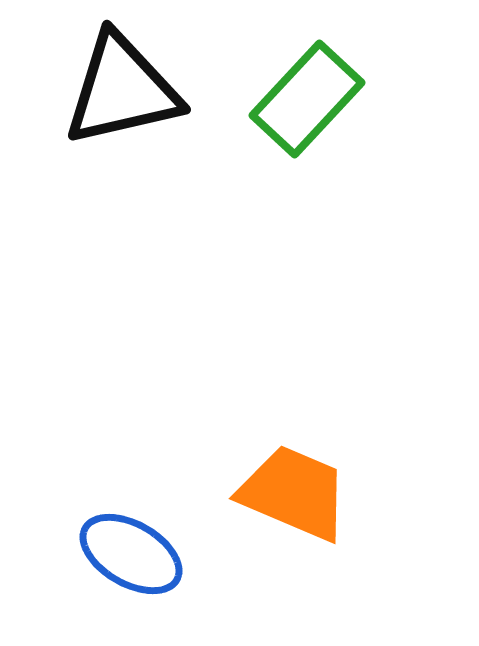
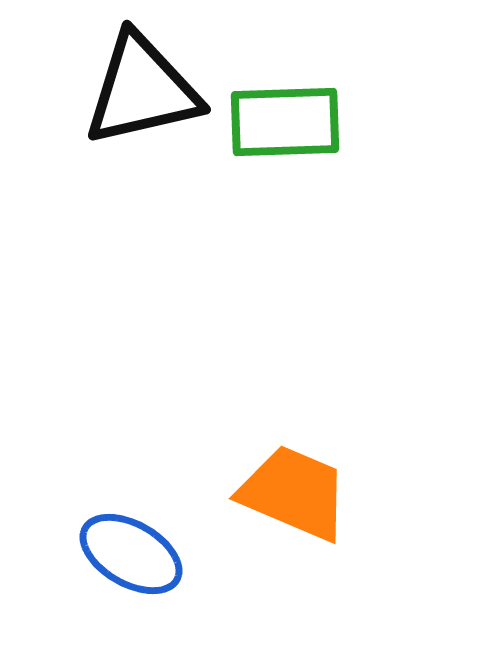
black triangle: moved 20 px right
green rectangle: moved 22 px left, 23 px down; rotated 45 degrees clockwise
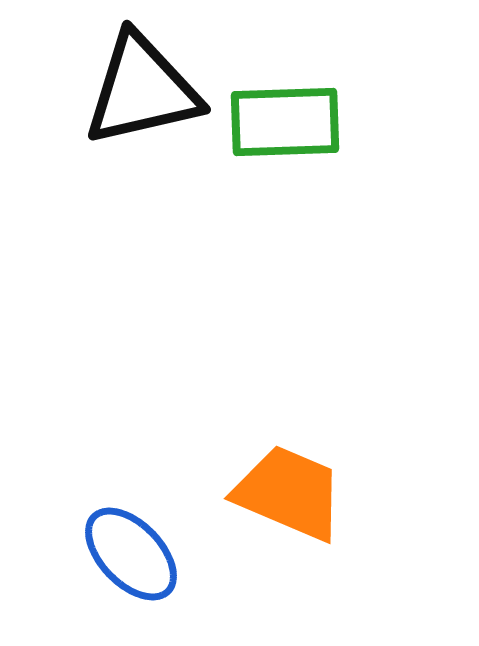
orange trapezoid: moved 5 px left
blue ellipse: rotated 16 degrees clockwise
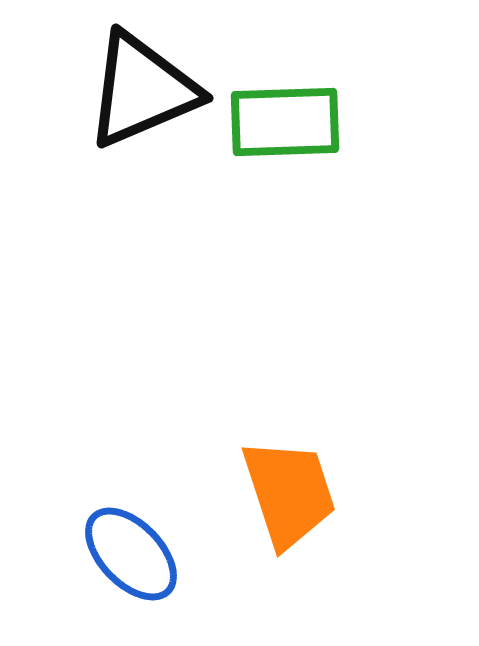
black triangle: rotated 10 degrees counterclockwise
orange trapezoid: rotated 49 degrees clockwise
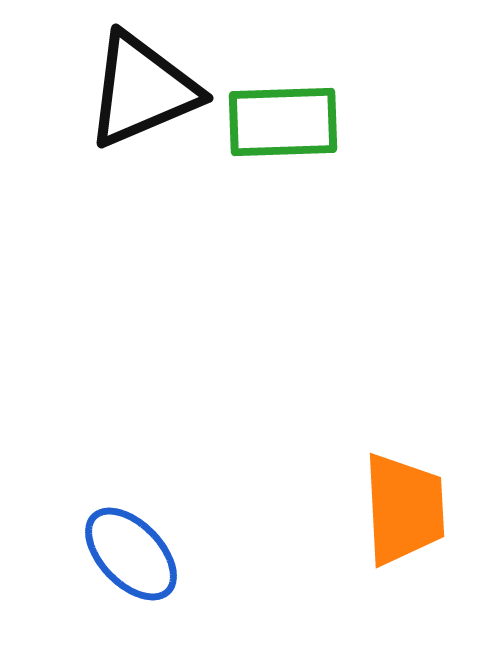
green rectangle: moved 2 px left
orange trapezoid: moved 115 px right, 16 px down; rotated 15 degrees clockwise
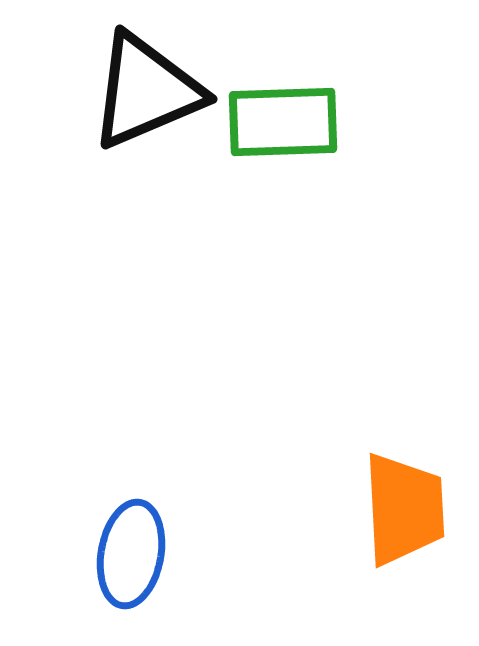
black triangle: moved 4 px right, 1 px down
blue ellipse: rotated 54 degrees clockwise
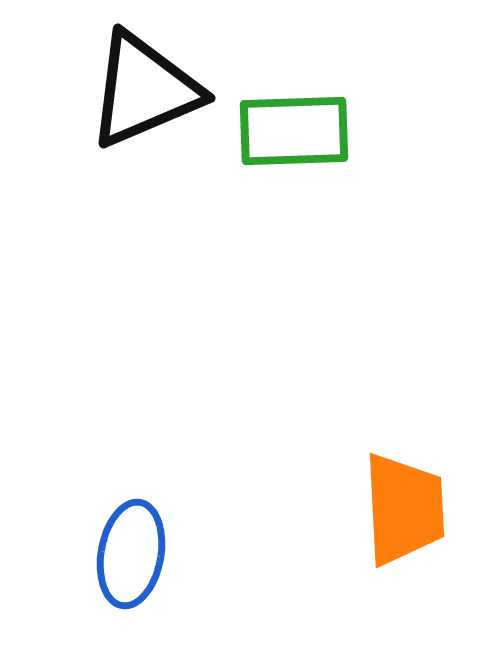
black triangle: moved 2 px left, 1 px up
green rectangle: moved 11 px right, 9 px down
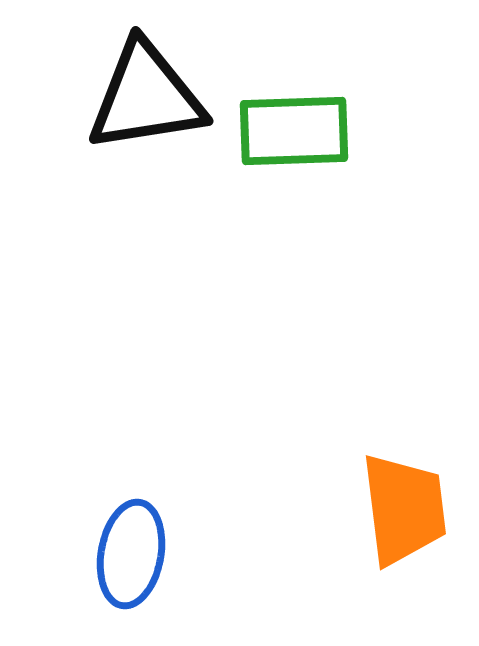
black triangle: moved 2 px right, 7 px down; rotated 14 degrees clockwise
orange trapezoid: rotated 4 degrees counterclockwise
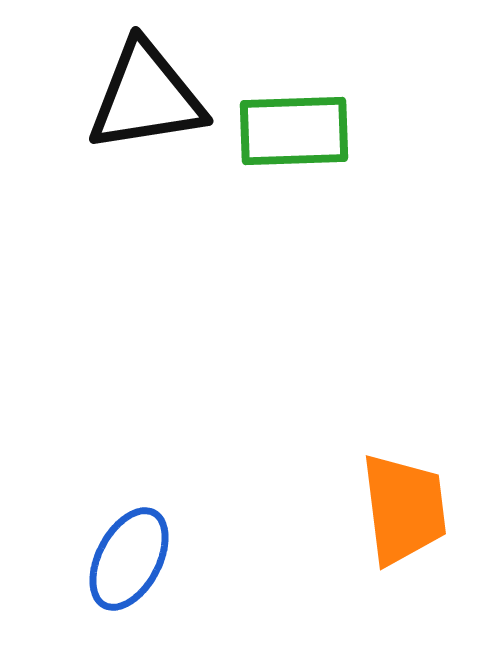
blue ellipse: moved 2 px left, 5 px down; rotated 18 degrees clockwise
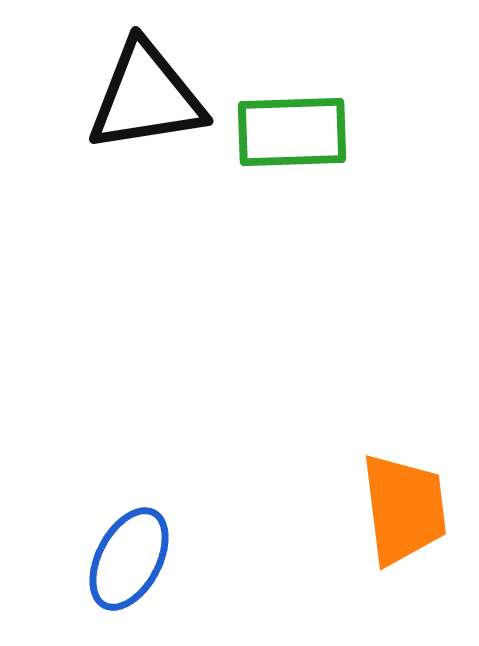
green rectangle: moved 2 px left, 1 px down
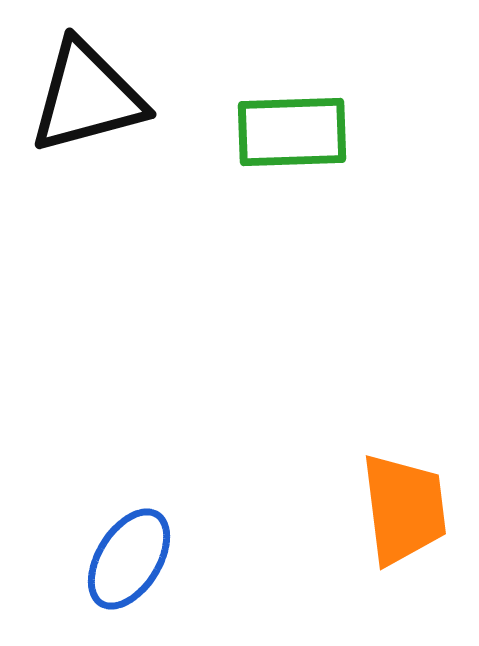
black triangle: moved 59 px left; rotated 6 degrees counterclockwise
blue ellipse: rotated 4 degrees clockwise
